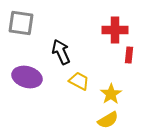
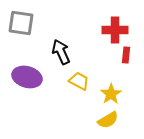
red rectangle: moved 3 px left
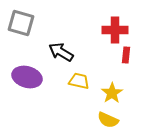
gray square: rotated 8 degrees clockwise
black arrow: rotated 35 degrees counterclockwise
yellow trapezoid: rotated 15 degrees counterclockwise
yellow star: moved 1 px right, 1 px up
yellow semicircle: rotated 55 degrees clockwise
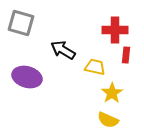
black arrow: moved 2 px right, 2 px up
yellow trapezoid: moved 16 px right, 14 px up
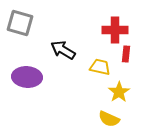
gray square: moved 1 px left
red rectangle: moved 1 px up
yellow trapezoid: moved 5 px right
purple ellipse: rotated 12 degrees counterclockwise
yellow star: moved 7 px right, 1 px up
yellow semicircle: moved 1 px right, 1 px up
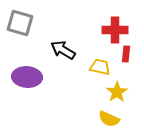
yellow star: moved 2 px left
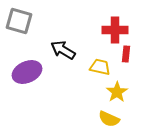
gray square: moved 1 px left, 2 px up
purple ellipse: moved 5 px up; rotated 28 degrees counterclockwise
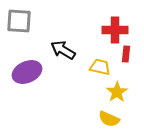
gray square: rotated 12 degrees counterclockwise
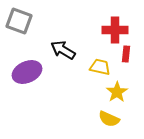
gray square: rotated 16 degrees clockwise
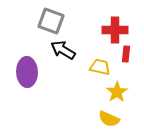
gray square: moved 32 px right
purple ellipse: rotated 68 degrees counterclockwise
